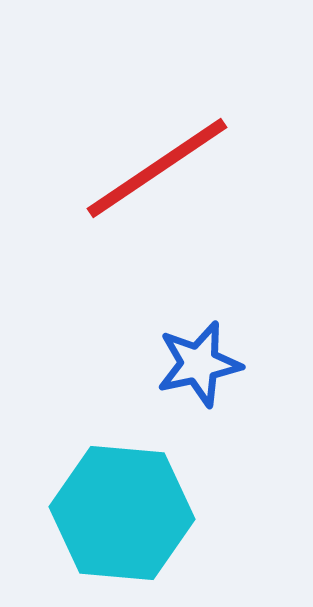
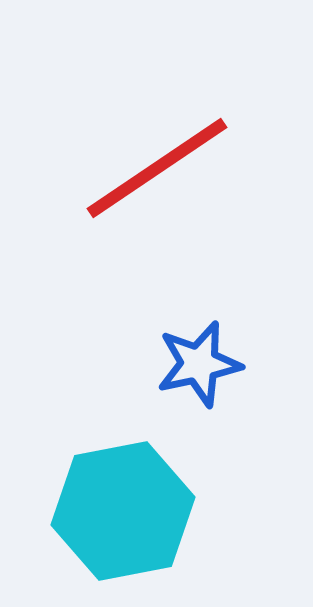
cyan hexagon: moved 1 px right, 2 px up; rotated 16 degrees counterclockwise
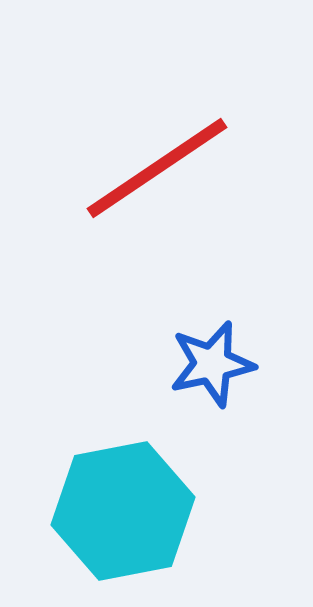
blue star: moved 13 px right
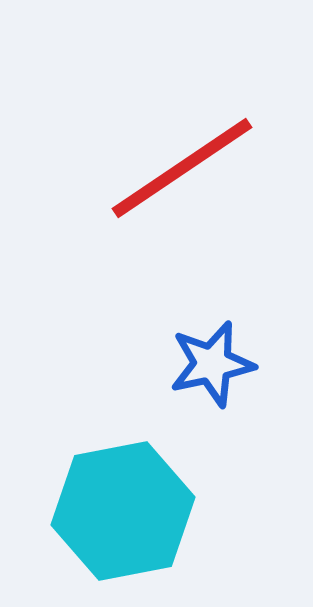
red line: moved 25 px right
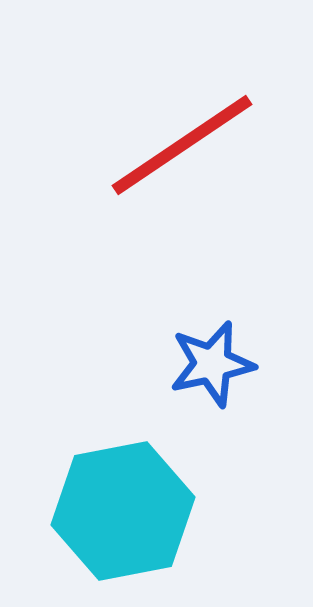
red line: moved 23 px up
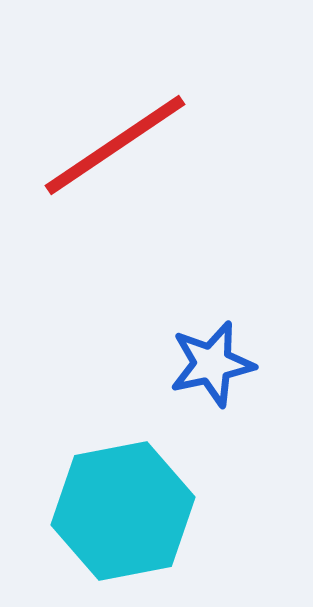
red line: moved 67 px left
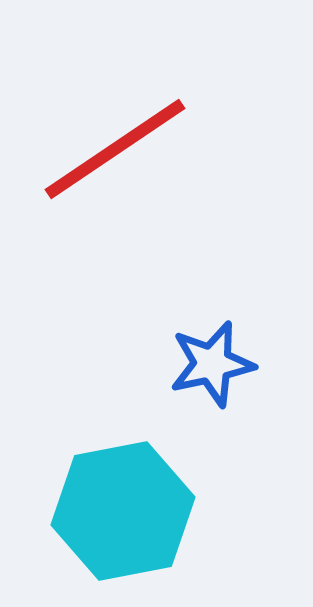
red line: moved 4 px down
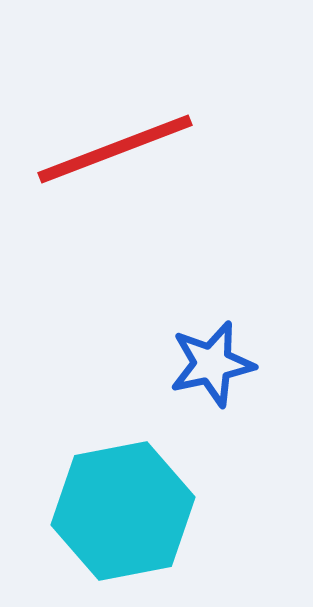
red line: rotated 13 degrees clockwise
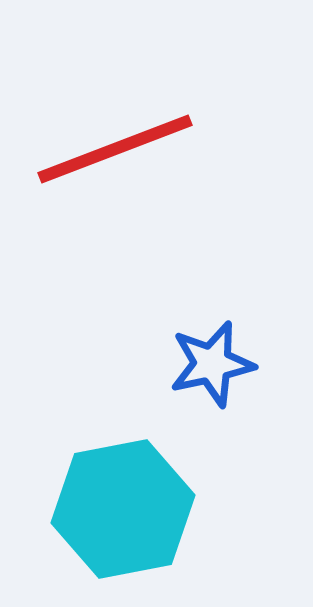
cyan hexagon: moved 2 px up
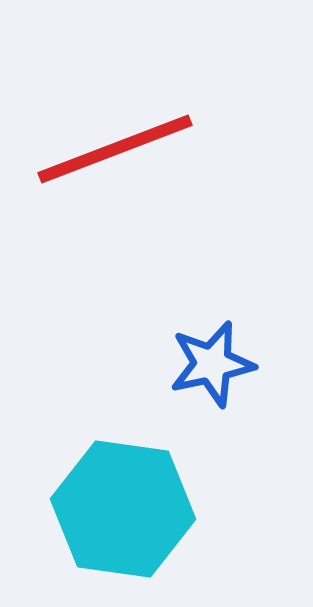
cyan hexagon: rotated 19 degrees clockwise
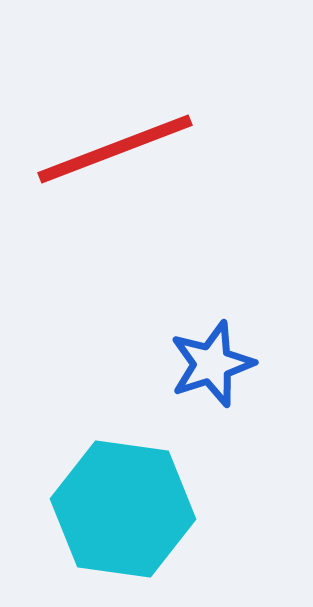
blue star: rotated 6 degrees counterclockwise
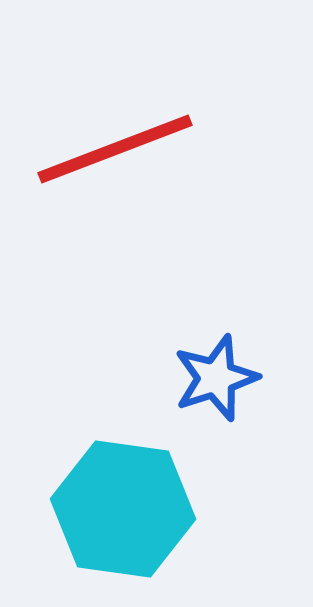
blue star: moved 4 px right, 14 px down
